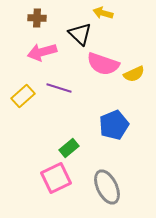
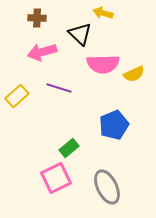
pink semicircle: rotated 20 degrees counterclockwise
yellow rectangle: moved 6 px left
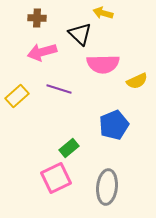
yellow semicircle: moved 3 px right, 7 px down
purple line: moved 1 px down
gray ellipse: rotated 32 degrees clockwise
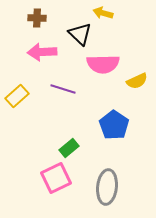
pink arrow: rotated 12 degrees clockwise
purple line: moved 4 px right
blue pentagon: rotated 16 degrees counterclockwise
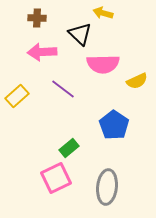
purple line: rotated 20 degrees clockwise
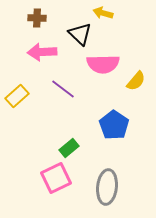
yellow semicircle: moved 1 px left; rotated 25 degrees counterclockwise
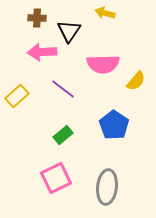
yellow arrow: moved 2 px right
black triangle: moved 11 px left, 3 px up; rotated 20 degrees clockwise
green rectangle: moved 6 px left, 13 px up
